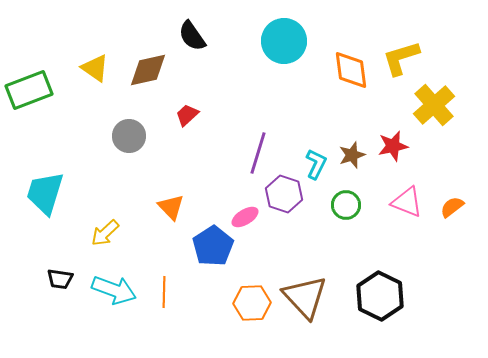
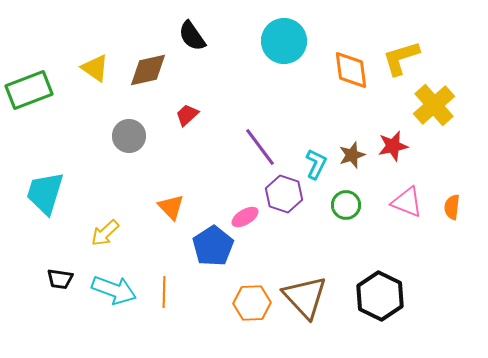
purple line: moved 2 px right, 6 px up; rotated 54 degrees counterclockwise
orange semicircle: rotated 45 degrees counterclockwise
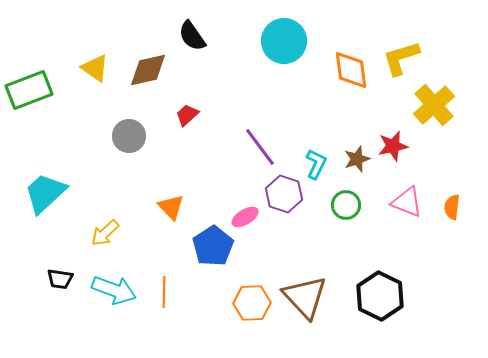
brown star: moved 5 px right, 4 px down
cyan trapezoid: rotated 30 degrees clockwise
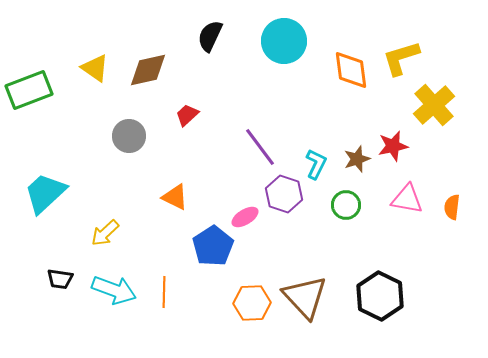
black semicircle: moved 18 px right; rotated 60 degrees clockwise
pink triangle: moved 3 px up; rotated 12 degrees counterclockwise
orange triangle: moved 4 px right, 10 px up; rotated 20 degrees counterclockwise
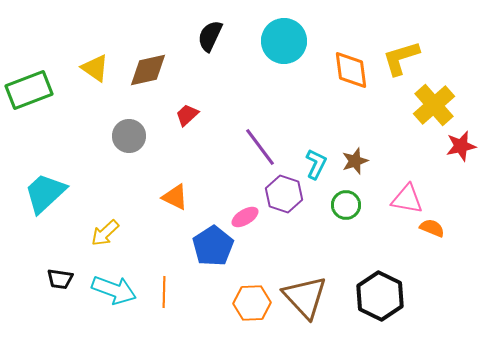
red star: moved 68 px right
brown star: moved 2 px left, 2 px down
orange semicircle: moved 20 px left, 21 px down; rotated 105 degrees clockwise
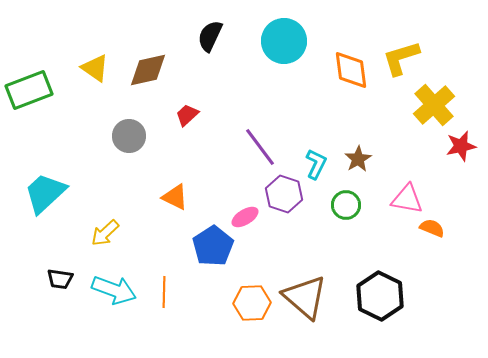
brown star: moved 3 px right, 2 px up; rotated 12 degrees counterclockwise
brown triangle: rotated 6 degrees counterclockwise
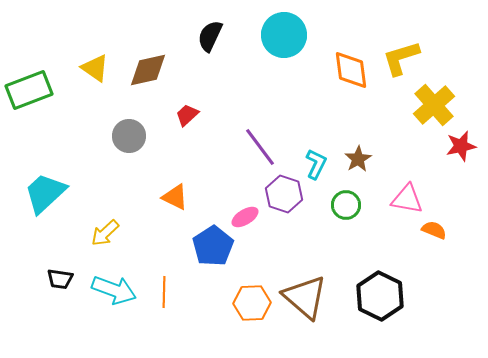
cyan circle: moved 6 px up
orange semicircle: moved 2 px right, 2 px down
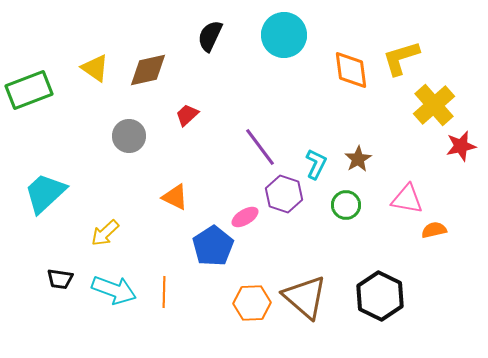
orange semicircle: rotated 35 degrees counterclockwise
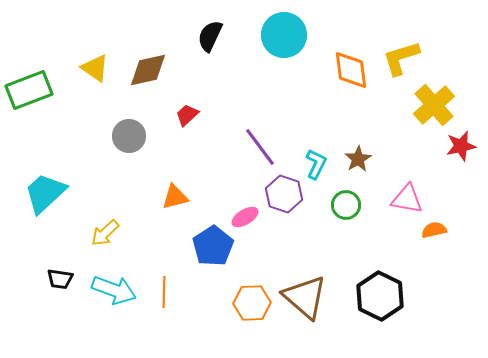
orange triangle: rotated 40 degrees counterclockwise
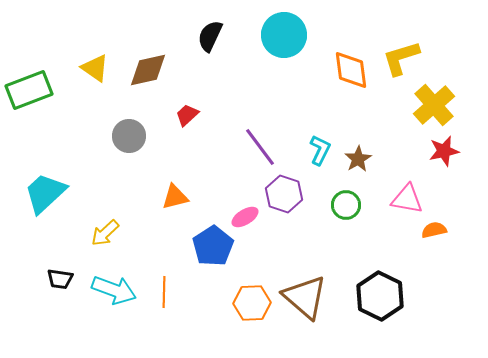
red star: moved 17 px left, 5 px down
cyan L-shape: moved 4 px right, 14 px up
